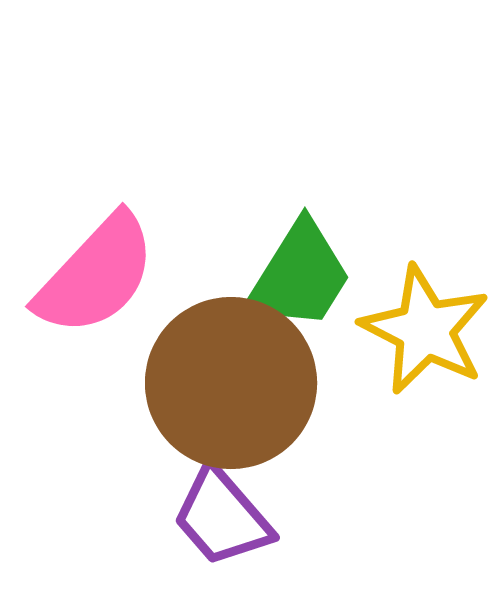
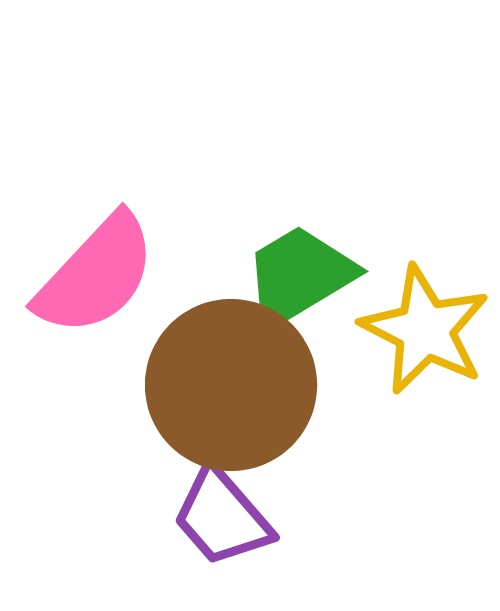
green trapezoid: rotated 153 degrees counterclockwise
brown circle: moved 2 px down
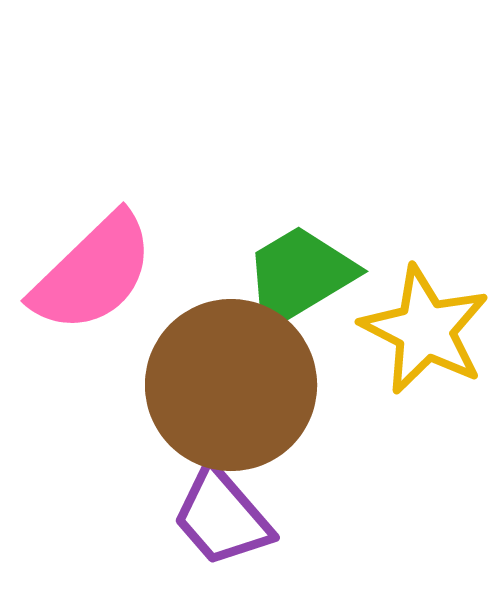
pink semicircle: moved 3 px left, 2 px up; rotated 3 degrees clockwise
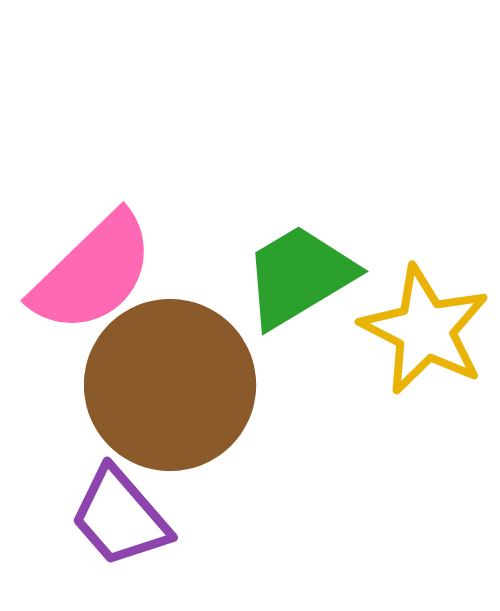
brown circle: moved 61 px left
purple trapezoid: moved 102 px left
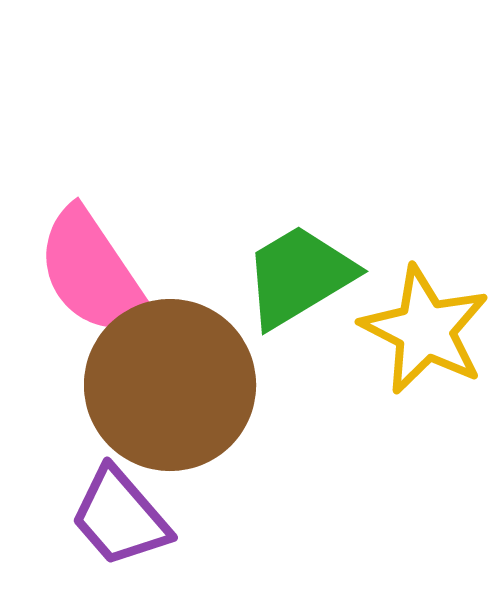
pink semicircle: rotated 100 degrees clockwise
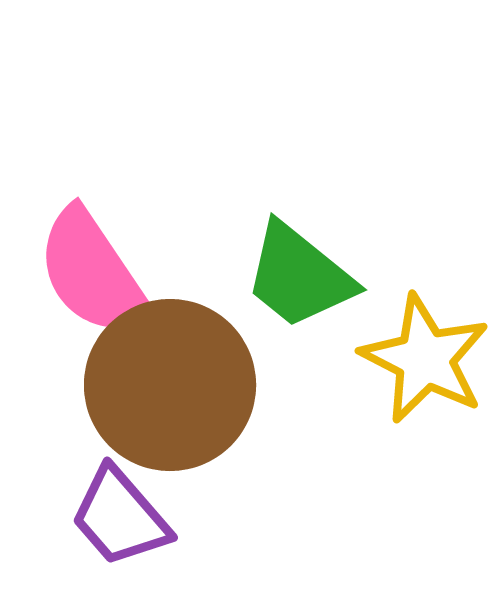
green trapezoid: rotated 110 degrees counterclockwise
yellow star: moved 29 px down
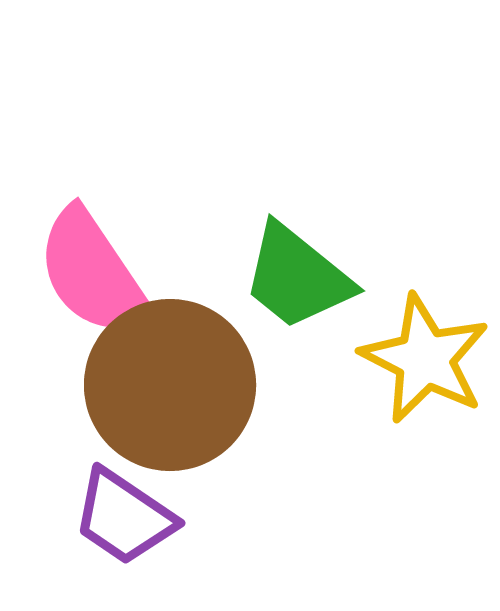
green trapezoid: moved 2 px left, 1 px down
purple trapezoid: moved 4 px right; rotated 15 degrees counterclockwise
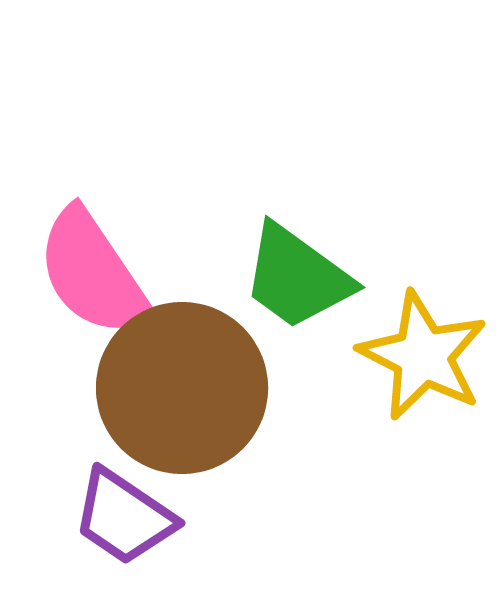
green trapezoid: rotated 3 degrees counterclockwise
yellow star: moved 2 px left, 3 px up
brown circle: moved 12 px right, 3 px down
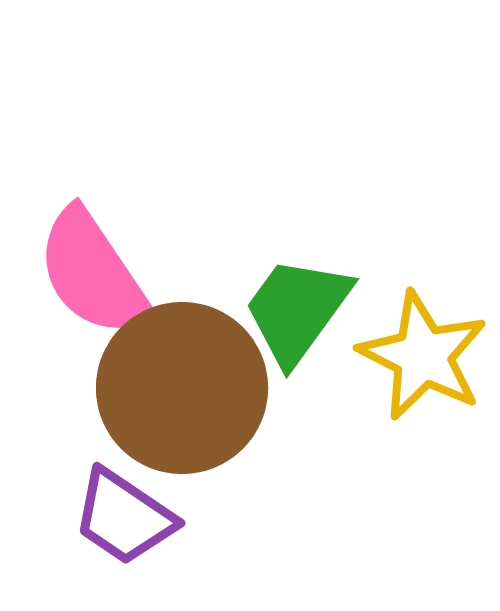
green trapezoid: moved 33 px down; rotated 90 degrees clockwise
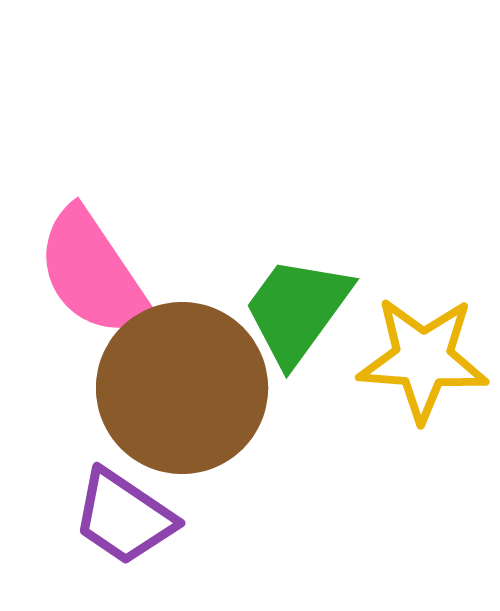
yellow star: moved 3 px down; rotated 23 degrees counterclockwise
